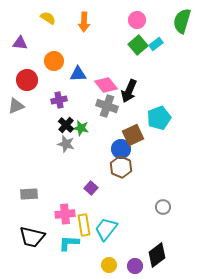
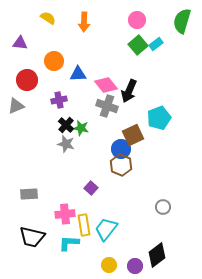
brown hexagon: moved 2 px up
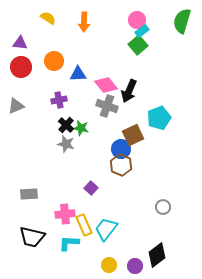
cyan rectangle: moved 14 px left, 13 px up
red circle: moved 6 px left, 13 px up
yellow rectangle: rotated 15 degrees counterclockwise
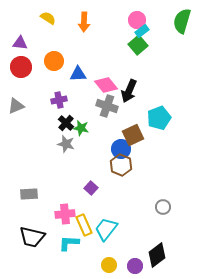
black cross: moved 2 px up
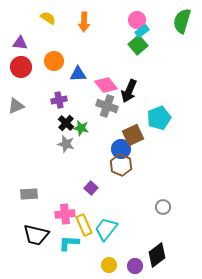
black trapezoid: moved 4 px right, 2 px up
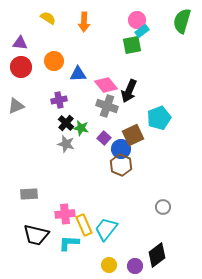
green square: moved 6 px left; rotated 30 degrees clockwise
purple square: moved 13 px right, 50 px up
